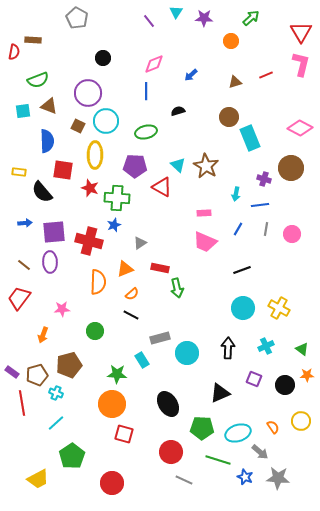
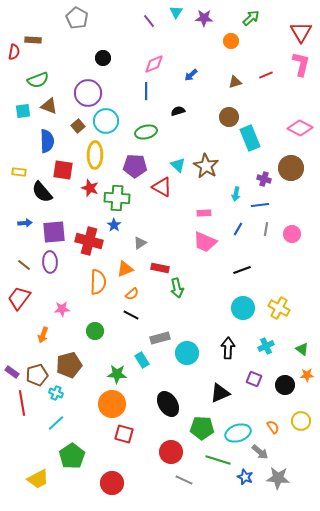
brown square at (78, 126): rotated 24 degrees clockwise
blue star at (114, 225): rotated 16 degrees counterclockwise
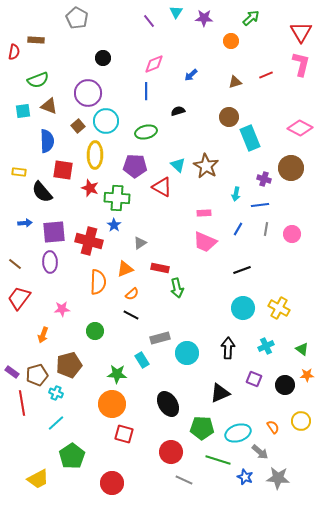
brown rectangle at (33, 40): moved 3 px right
brown line at (24, 265): moved 9 px left, 1 px up
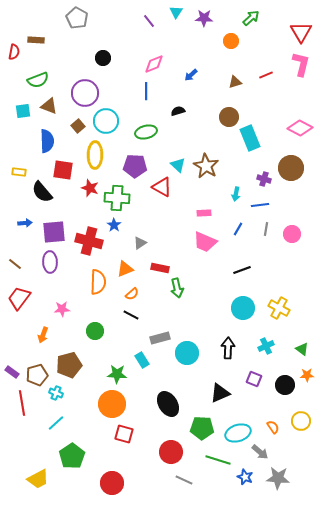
purple circle at (88, 93): moved 3 px left
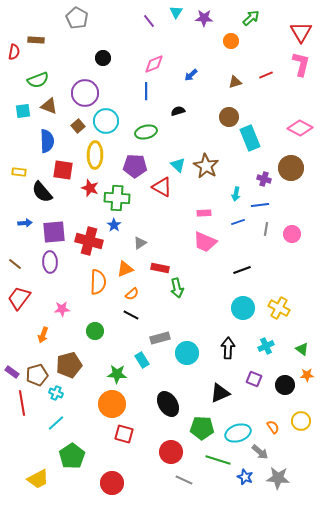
blue line at (238, 229): moved 7 px up; rotated 40 degrees clockwise
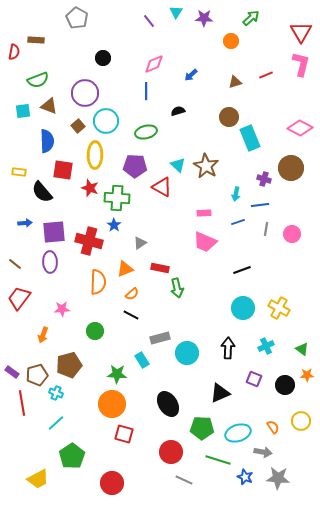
gray arrow at (260, 452): moved 3 px right; rotated 30 degrees counterclockwise
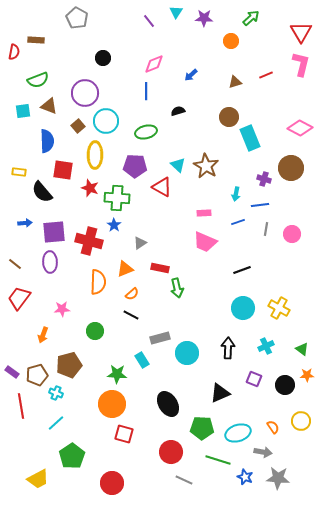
red line at (22, 403): moved 1 px left, 3 px down
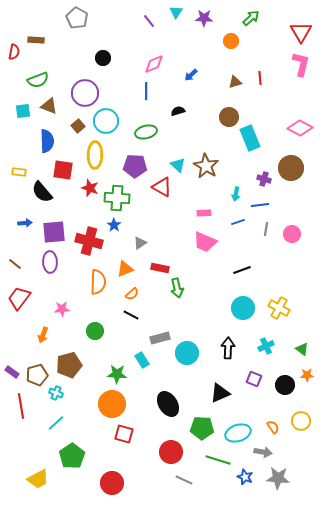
red line at (266, 75): moved 6 px left, 3 px down; rotated 72 degrees counterclockwise
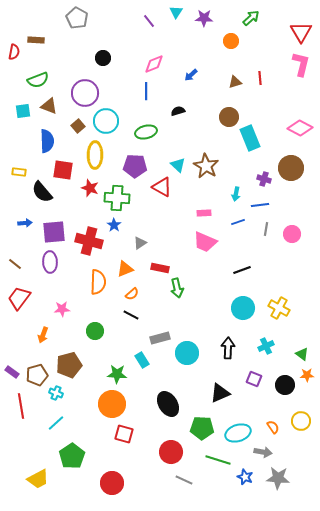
green triangle at (302, 349): moved 5 px down
